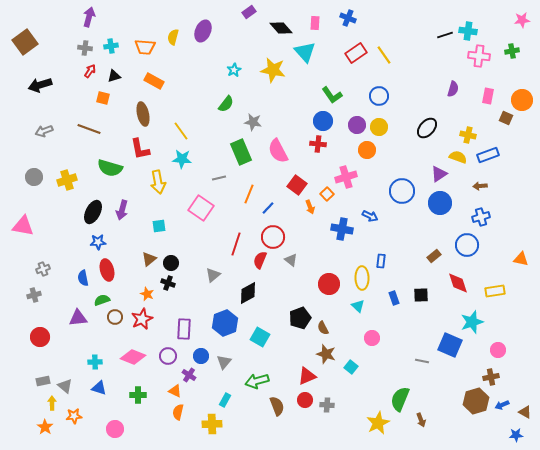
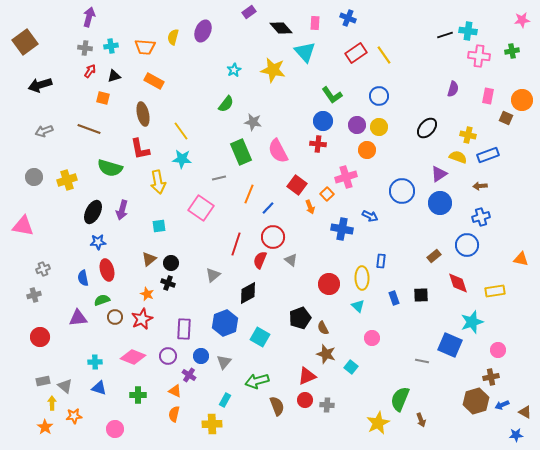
orange semicircle at (178, 412): moved 4 px left, 2 px down
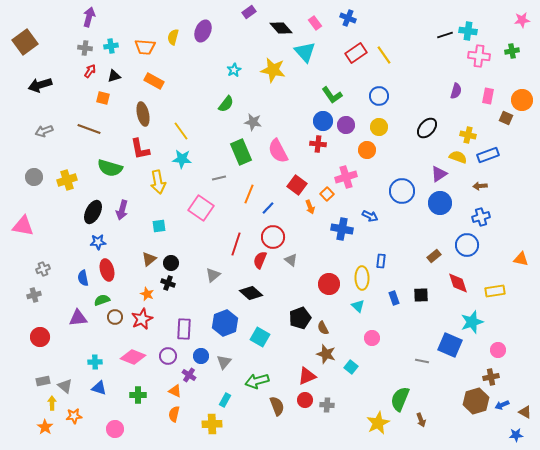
pink rectangle at (315, 23): rotated 40 degrees counterclockwise
purple semicircle at (453, 89): moved 3 px right, 2 px down
purple circle at (357, 125): moved 11 px left
black diamond at (248, 293): moved 3 px right; rotated 70 degrees clockwise
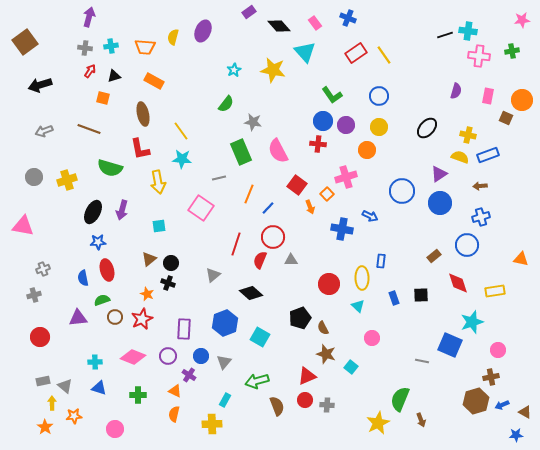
black diamond at (281, 28): moved 2 px left, 2 px up
yellow semicircle at (458, 157): moved 2 px right
gray triangle at (291, 260): rotated 40 degrees counterclockwise
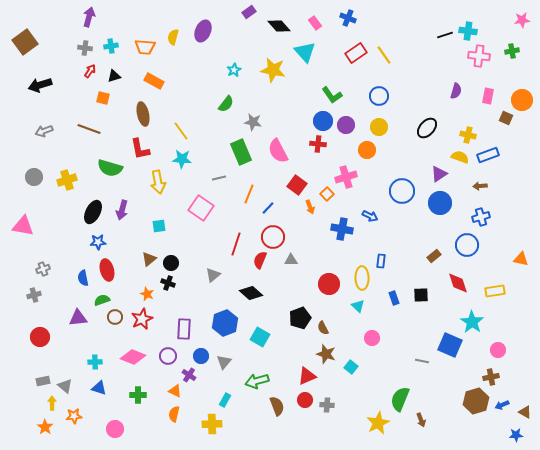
cyan star at (472, 322): rotated 20 degrees counterclockwise
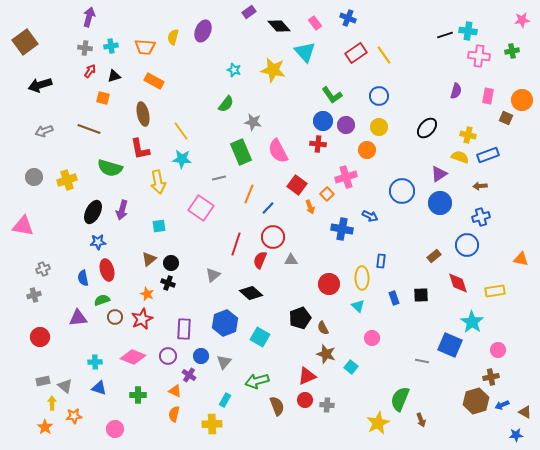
cyan star at (234, 70): rotated 24 degrees counterclockwise
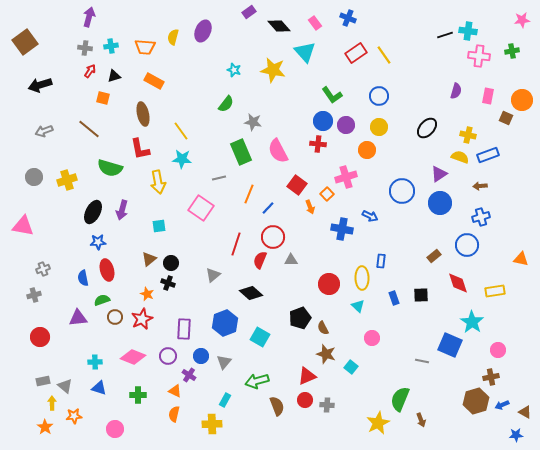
brown line at (89, 129): rotated 20 degrees clockwise
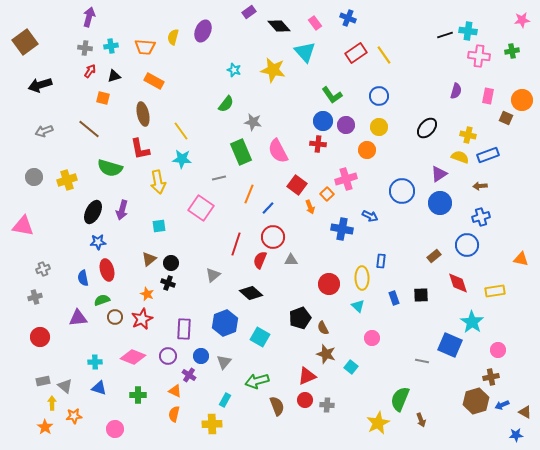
pink cross at (346, 177): moved 2 px down
gray cross at (34, 295): moved 1 px right, 2 px down
